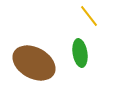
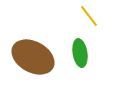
brown ellipse: moved 1 px left, 6 px up
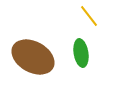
green ellipse: moved 1 px right
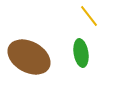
brown ellipse: moved 4 px left
